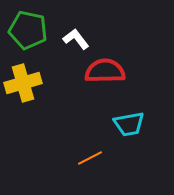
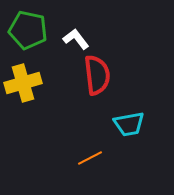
red semicircle: moved 8 px left, 4 px down; rotated 84 degrees clockwise
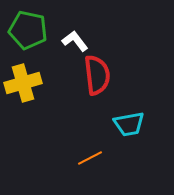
white L-shape: moved 1 px left, 2 px down
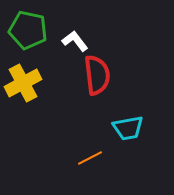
yellow cross: rotated 12 degrees counterclockwise
cyan trapezoid: moved 1 px left, 4 px down
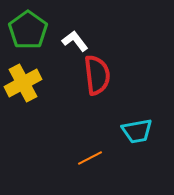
green pentagon: rotated 24 degrees clockwise
cyan trapezoid: moved 9 px right, 3 px down
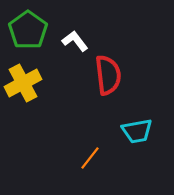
red semicircle: moved 11 px right
orange line: rotated 25 degrees counterclockwise
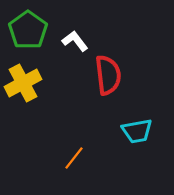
orange line: moved 16 px left
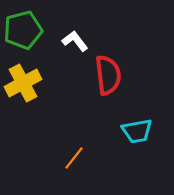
green pentagon: moved 5 px left; rotated 21 degrees clockwise
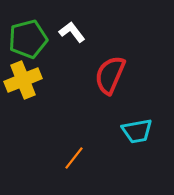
green pentagon: moved 5 px right, 9 px down
white L-shape: moved 3 px left, 9 px up
red semicircle: moved 2 px right; rotated 150 degrees counterclockwise
yellow cross: moved 3 px up; rotated 6 degrees clockwise
